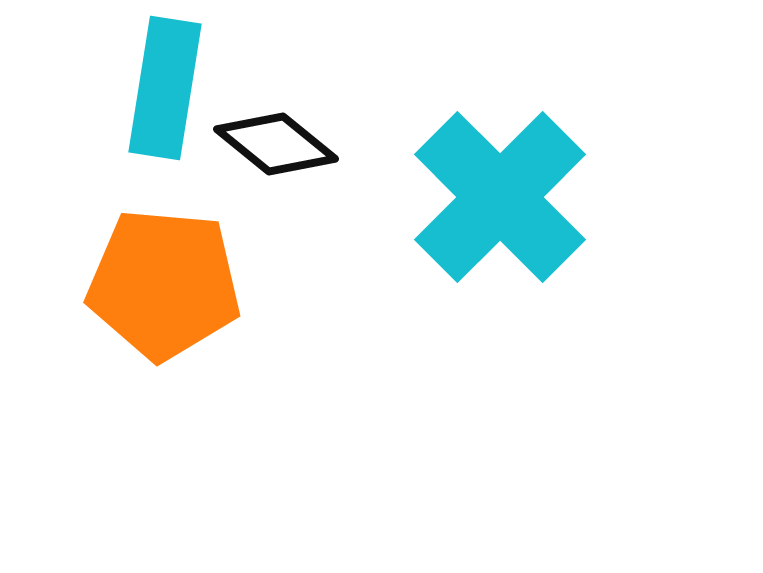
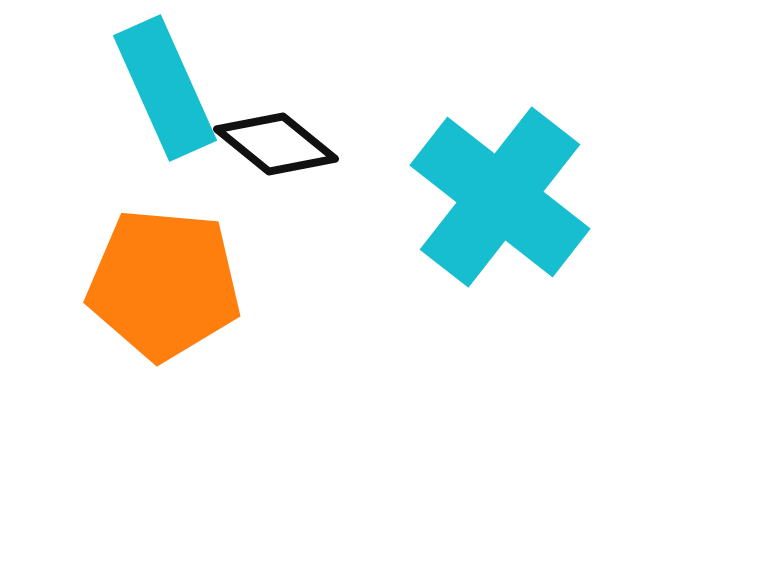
cyan rectangle: rotated 33 degrees counterclockwise
cyan cross: rotated 7 degrees counterclockwise
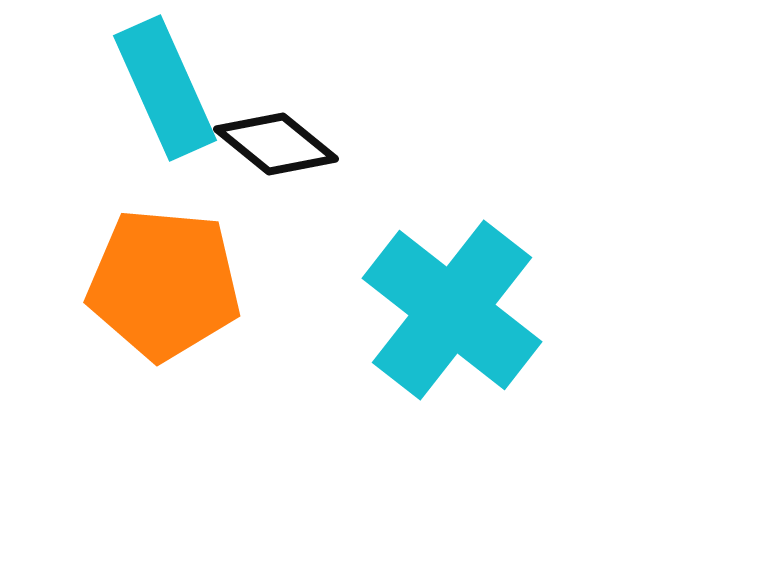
cyan cross: moved 48 px left, 113 px down
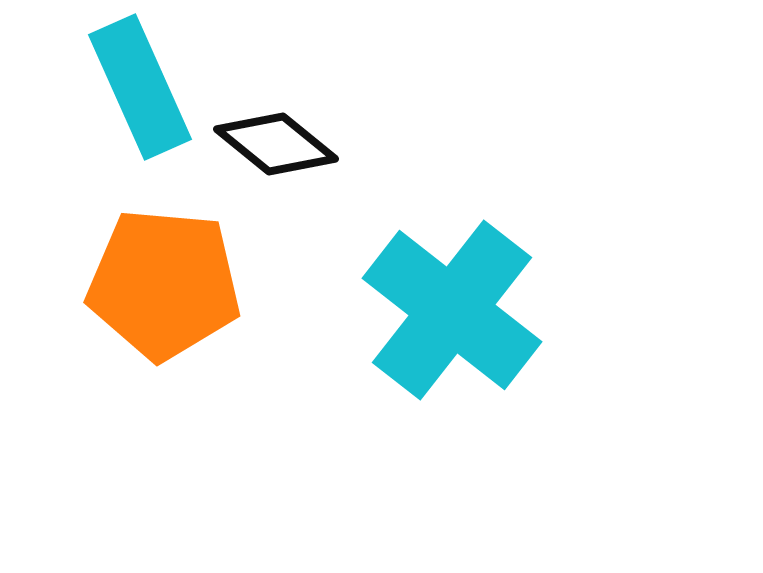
cyan rectangle: moved 25 px left, 1 px up
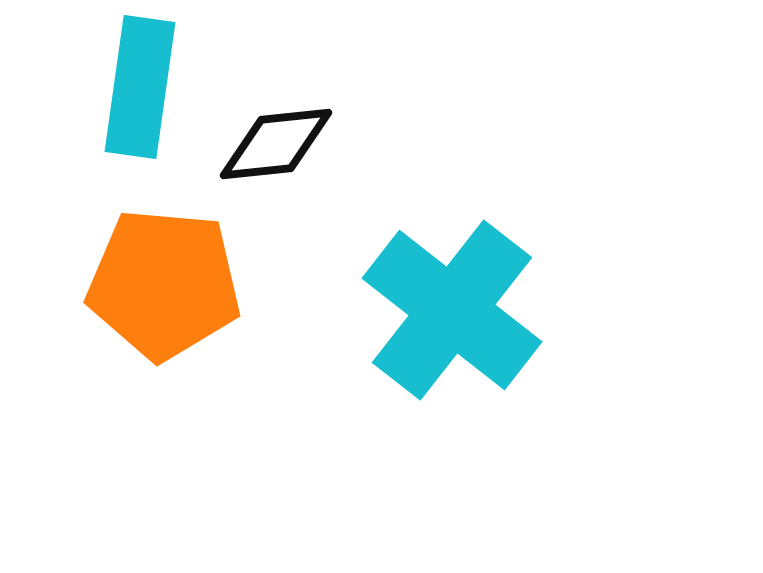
cyan rectangle: rotated 32 degrees clockwise
black diamond: rotated 45 degrees counterclockwise
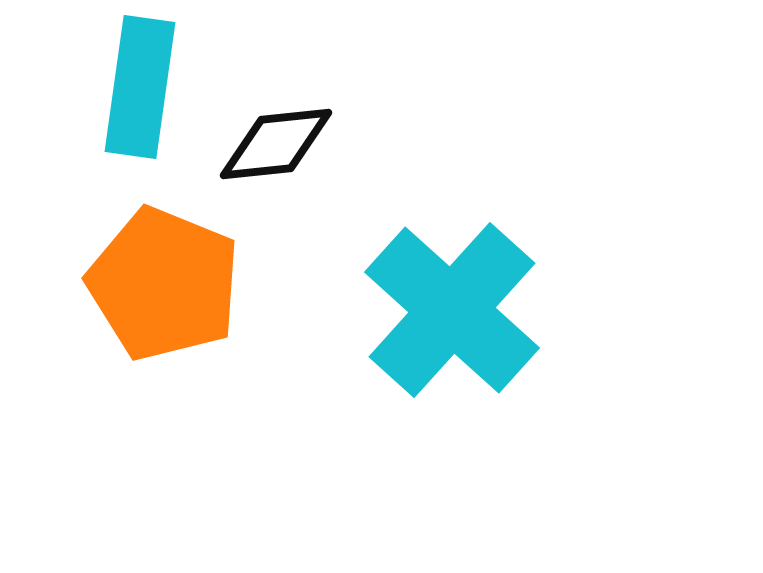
orange pentagon: rotated 17 degrees clockwise
cyan cross: rotated 4 degrees clockwise
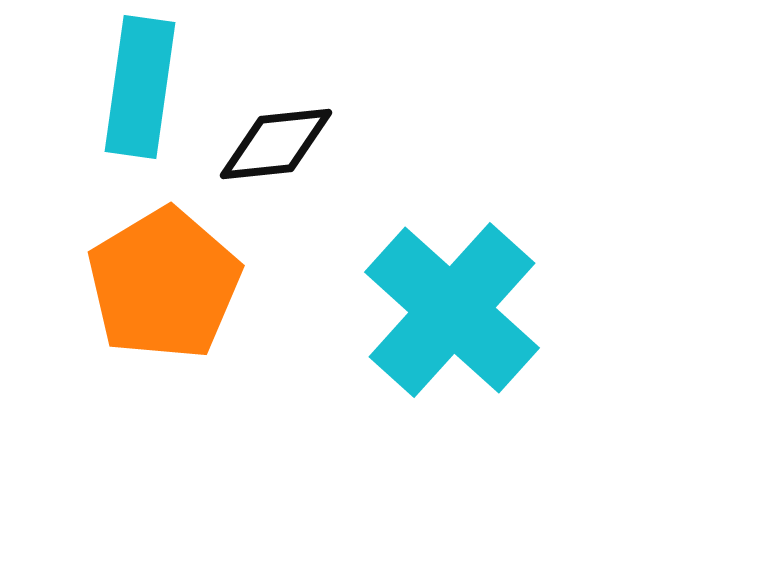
orange pentagon: rotated 19 degrees clockwise
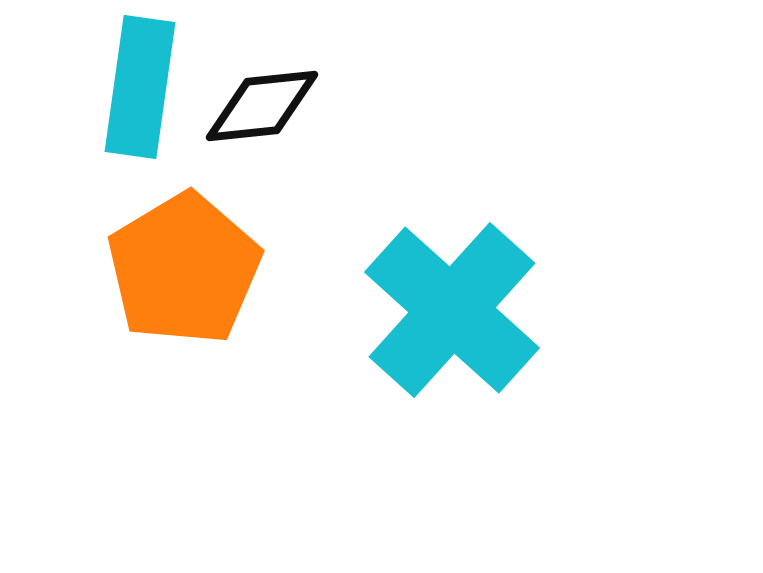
black diamond: moved 14 px left, 38 px up
orange pentagon: moved 20 px right, 15 px up
